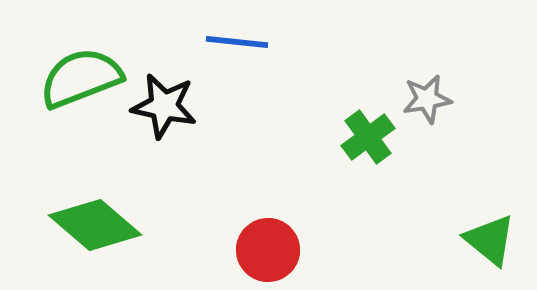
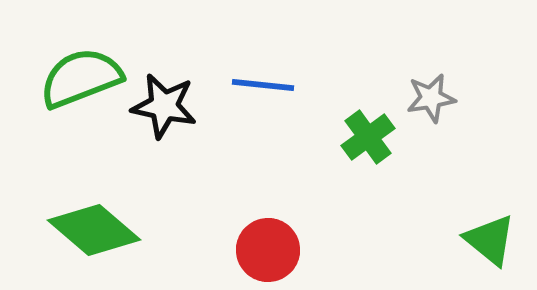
blue line: moved 26 px right, 43 px down
gray star: moved 4 px right, 1 px up
green diamond: moved 1 px left, 5 px down
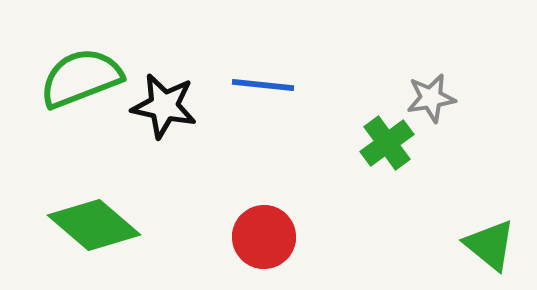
green cross: moved 19 px right, 6 px down
green diamond: moved 5 px up
green triangle: moved 5 px down
red circle: moved 4 px left, 13 px up
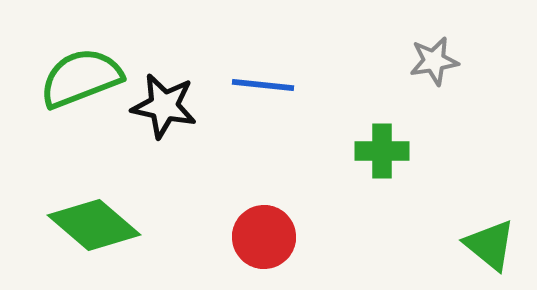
gray star: moved 3 px right, 37 px up
green cross: moved 5 px left, 8 px down; rotated 36 degrees clockwise
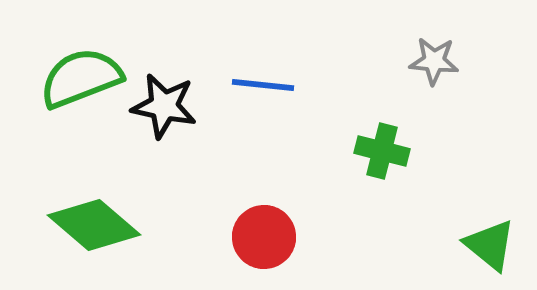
gray star: rotated 15 degrees clockwise
green cross: rotated 14 degrees clockwise
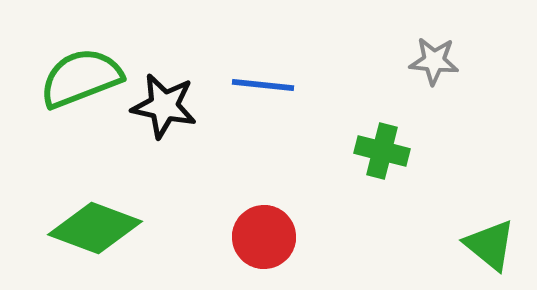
green diamond: moved 1 px right, 3 px down; rotated 20 degrees counterclockwise
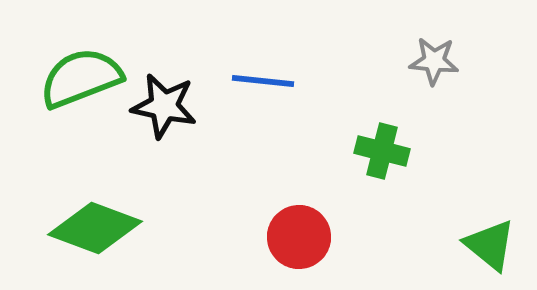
blue line: moved 4 px up
red circle: moved 35 px right
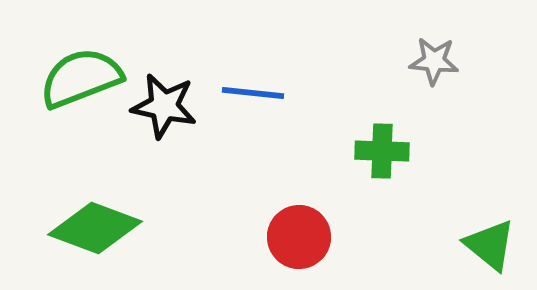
blue line: moved 10 px left, 12 px down
green cross: rotated 12 degrees counterclockwise
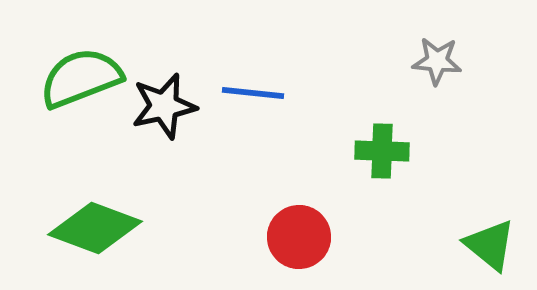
gray star: moved 3 px right
black star: rotated 24 degrees counterclockwise
